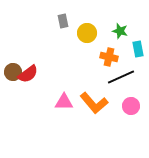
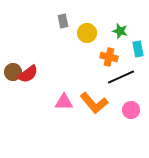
pink circle: moved 4 px down
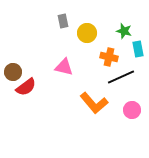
green star: moved 4 px right
red semicircle: moved 2 px left, 13 px down
pink triangle: moved 35 px up; rotated 12 degrees clockwise
pink circle: moved 1 px right
